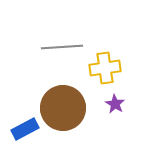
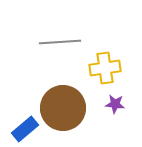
gray line: moved 2 px left, 5 px up
purple star: rotated 24 degrees counterclockwise
blue rectangle: rotated 12 degrees counterclockwise
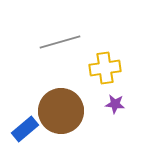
gray line: rotated 12 degrees counterclockwise
brown circle: moved 2 px left, 3 px down
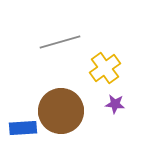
yellow cross: rotated 28 degrees counterclockwise
blue rectangle: moved 2 px left, 1 px up; rotated 36 degrees clockwise
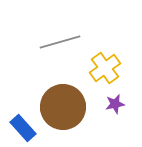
purple star: rotated 18 degrees counterclockwise
brown circle: moved 2 px right, 4 px up
blue rectangle: rotated 52 degrees clockwise
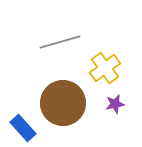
brown circle: moved 4 px up
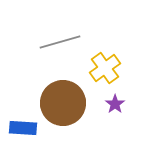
purple star: rotated 24 degrees counterclockwise
blue rectangle: rotated 44 degrees counterclockwise
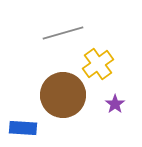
gray line: moved 3 px right, 9 px up
yellow cross: moved 7 px left, 4 px up
brown circle: moved 8 px up
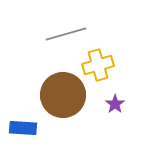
gray line: moved 3 px right, 1 px down
yellow cross: moved 1 px down; rotated 20 degrees clockwise
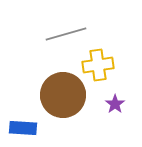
yellow cross: rotated 8 degrees clockwise
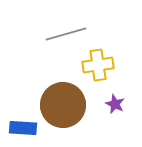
brown circle: moved 10 px down
purple star: rotated 12 degrees counterclockwise
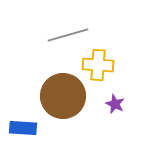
gray line: moved 2 px right, 1 px down
yellow cross: rotated 12 degrees clockwise
brown circle: moved 9 px up
